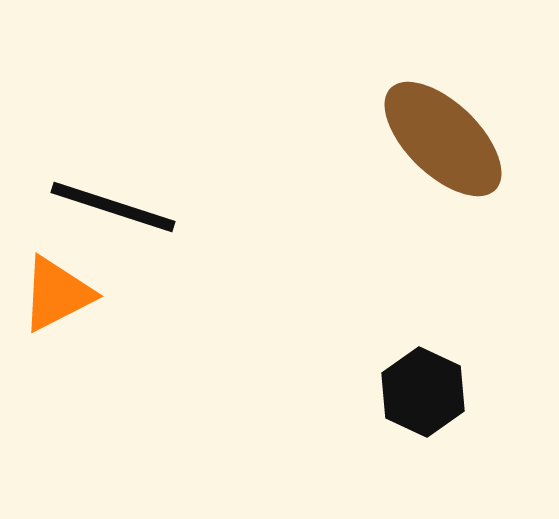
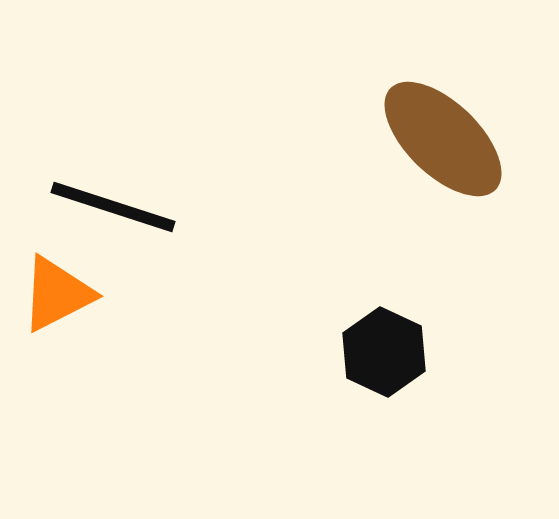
black hexagon: moved 39 px left, 40 px up
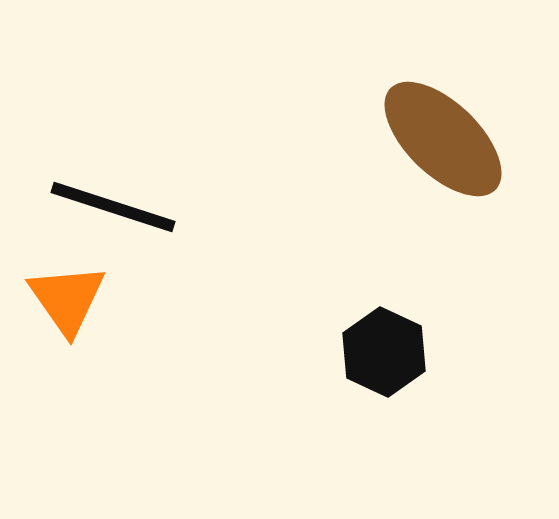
orange triangle: moved 10 px right, 5 px down; rotated 38 degrees counterclockwise
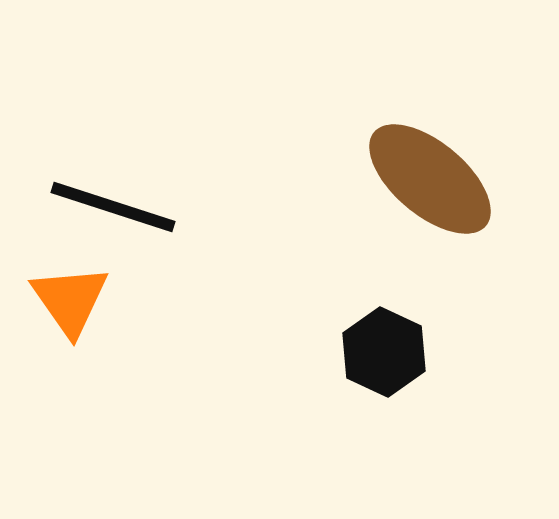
brown ellipse: moved 13 px left, 40 px down; rotated 4 degrees counterclockwise
orange triangle: moved 3 px right, 1 px down
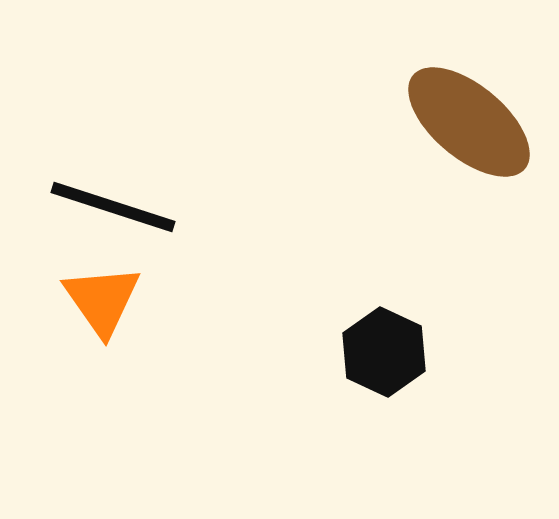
brown ellipse: moved 39 px right, 57 px up
orange triangle: moved 32 px right
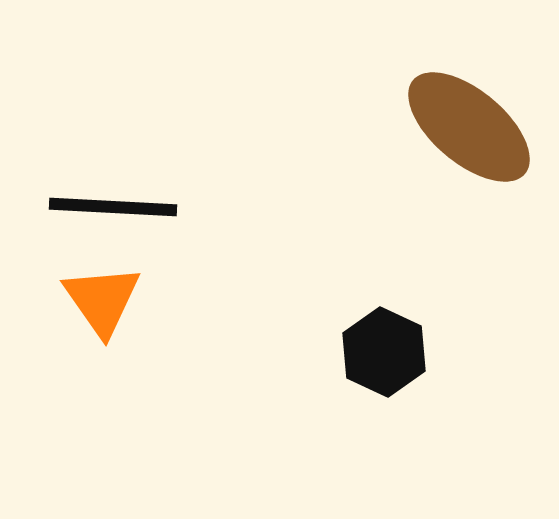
brown ellipse: moved 5 px down
black line: rotated 15 degrees counterclockwise
